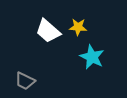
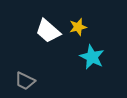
yellow star: rotated 18 degrees counterclockwise
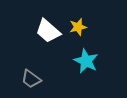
cyan star: moved 6 px left, 4 px down
gray trapezoid: moved 6 px right, 2 px up; rotated 10 degrees clockwise
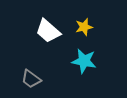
yellow star: moved 6 px right
cyan star: moved 2 px left; rotated 15 degrees counterclockwise
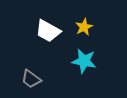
yellow star: rotated 12 degrees counterclockwise
white trapezoid: rotated 12 degrees counterclockwise
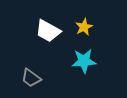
cyan star: rotated 15 degrees counterclockwise
gray trapezoid: moved 1 px up
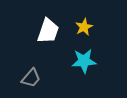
white trapezoid: rotated 100 degrees counterclockwise
gray trapezoid: rotated 85 degrees counterclockwise
